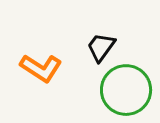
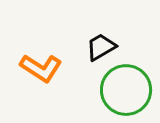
black trapezoid: rotated 24 degrees clockwise
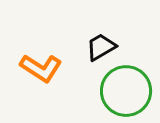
green circle: moved 1 px down
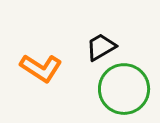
green circle: moved 2 px left, 2 px up
